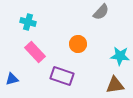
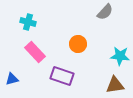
gray semicircle: moved 4 px right
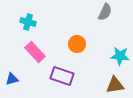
gray semicircle: rotated 18 degrees counterclockwise
orange circle: moved 1 px left
